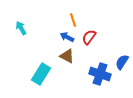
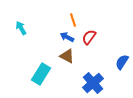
blue cross: moved 7 px left, 9 px down; rotated 30 degrees clockwise
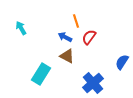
orange line: moved 3 px right, 1 px down
blue arrow: moved 2 px left
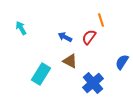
orange line: moved 25 px right, 1 px up
brown triangle: moved 3 px right, 5 px down
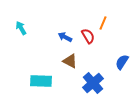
orange line: moved 2 px right, 3 px down; rotated 40 degrees clockwise
red semicircle: moved 1 px left, 1 px up; rotated 112 degrees clockwise
cyan rectangle: moved 7 px down; rotated 60 degrees clockwise
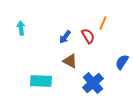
cyan arrow: rotated 24 degrees clockwise
blue arrow: rotated 80 degrees counterclockwise
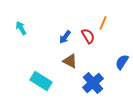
cyan arrow: rotated 24 degrees counterclockwise
cyan rectangle: rotated 30 degrees clockwise
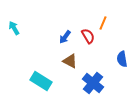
cyan arrow: moved 7 px left
blue semicircle: moved 3 px up; rotated 42 degrees counterclockwise
blue cross: rotated 10 degrees counterclockwise
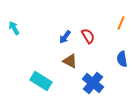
orange line: moved 18 px right
